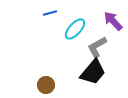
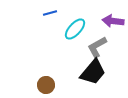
purple arrow: rotated 40 degrees counterclockwise
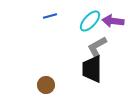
blue line: moved 3 px down
cyan ellipse: moved 15 px right, 8 px up
black trapezoid: moved 1 px left, 3 px up; rotated 140 degrees clockwise
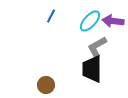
blue line: moved 1 px right; rotated 48 degrees counterclockwise
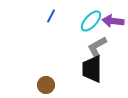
cyan ellipse: moved 1 px right
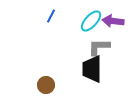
gray L-shape: moved 2 px right; rotated 30 degrees clockwise
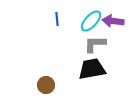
blue line: moved 6 px right, 3 px down; rotated 32 degrees counterclockwise
gray L-shape: moved 4 px left, 3 px up
black trapezoid: rotated 80 degrees clockwise
